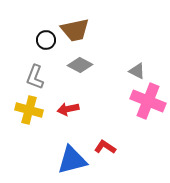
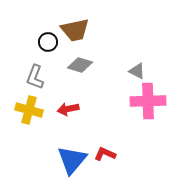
black circle: moved 2 px right, 2 px down
gray diamond: rotated 10 degrees counterclockwise
pink cross: rotated 24 degrees counterclockwise
red L-shape: moved 7 px down; rotated 10 degrees counterclockwise
blue triangle: rotated 36 degrees counterclockwise
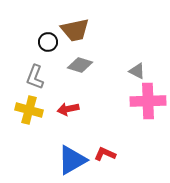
blue triangle: rotated 20 degrees clockwise
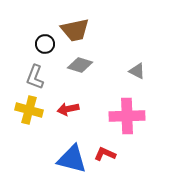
black circle: moved 3 px left, 2 px down
pink cross: moved 21 px left, 15 px down
blue triangle: moved 1 px up; rotated 44 degrees clockwise
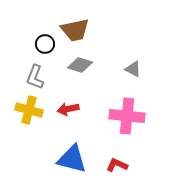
gray triangle: moved 4 px left, 2 px up
pink cross: rotated 8 degrees clockwise
red L-shape: moved 12 px right, 11 px down
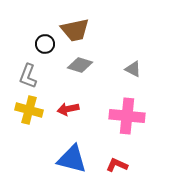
gray L-shape: moved 7 px left, 1 px up
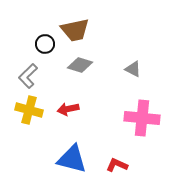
gray L-shape: rotated 25 degrees clockwise
pink cross: moved 15 px right, 2 px down
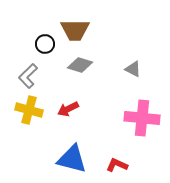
brown trapezoid: rotated 12 degrees clockwise
red arrow: rotated 15 degrees counterclockwise
